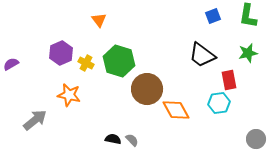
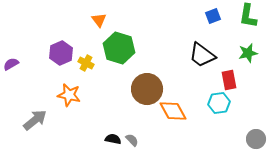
green hexagon: moved 13 px up
orange diamond: moved 3 px left, 1 px down
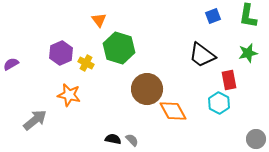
cyan hexagon: rotated 25 degrees counterclockwise
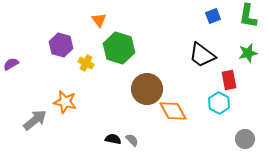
purple hexagon: moved 8 px up; rotated 20 degrees counterclockwise
orange star: moved 4 px left, 7 px down
gray circle: moved 11 px left
